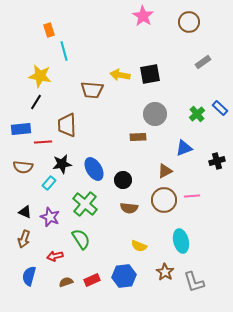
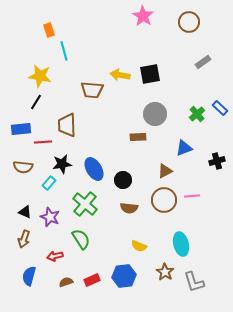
cyan ellipse at (181, 241): moved 3 px down
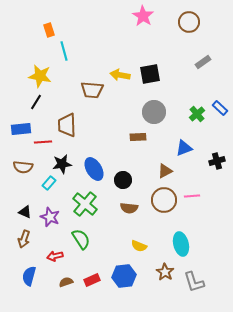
gray circle at (155, 114): moved 1 px left, 2 px up
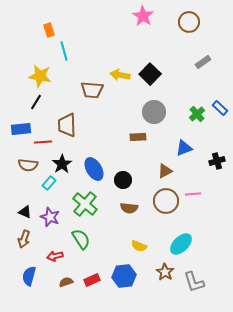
black square at (150, 74): rotated 35 degrees counterclockwise
black star at (62, 164): rotated 24 degrees counterclockwise
brown semicircle at (23, 167): moved 5 px right, 2 px up
pink line at (192, 196): moved 1 px right, 2 px up
brown circle at (164, 200): moved 2 px right, 1 px down
cyan ellipse at (181, 244): rotated 60 degrees clockwise
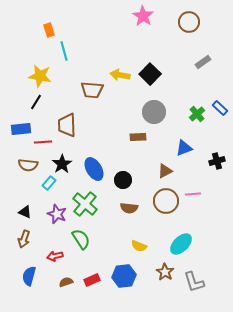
purple star at (50, 217): moved 7 px right, 3 px up
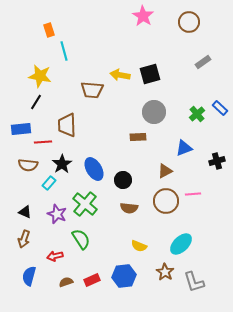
black square at (150, 74): rotated 30 degrees clockwise
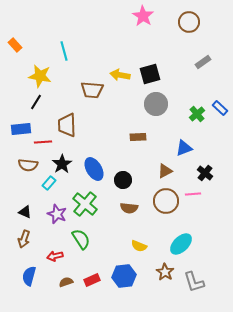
orange rectangle at (49, 30): moved 34 px left, 15 px down; rotated 24 degrees counterclockwise
gray circle at (154, 112): moved 2 px right, 8 px up
black cross at (217, 161): moved 12 px left, 12 px down; rotated 35 degrees counterclockwise
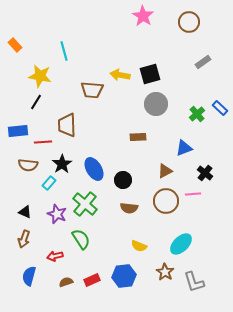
blue rectangle at (21, 129): moved 3 px left, 2 px down
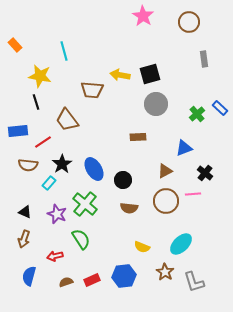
gray rectangle at (203, 62): moved 1 px right, 3 px up; rotated 63 degrees counterclockwise
black line at (36, 102): rotated 49 degrees counterclockwise
brown trapezoid at (67, 125): moved 5 px up; rotated 35 degrees counterclockwise
red line at (43, 142): rotated 30 degrees counterclockwise
yellow semicircle at (139, 246): moved 3 px right, 1 px down
